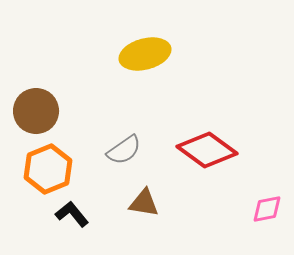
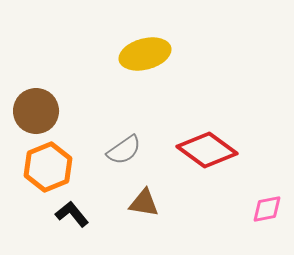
orange hexagon: moved 2 px up
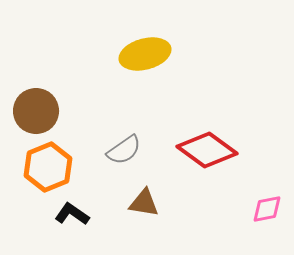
black L-shape: rotated 16 degrees counterclockwise
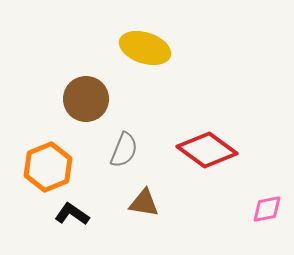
yellow ellipse: moved 6 px up; rotated 33 degrees clockwise
brown circle: moved 50 px right, 12 px up
gray semicircle: rotated 33 degrees counterclockwise
